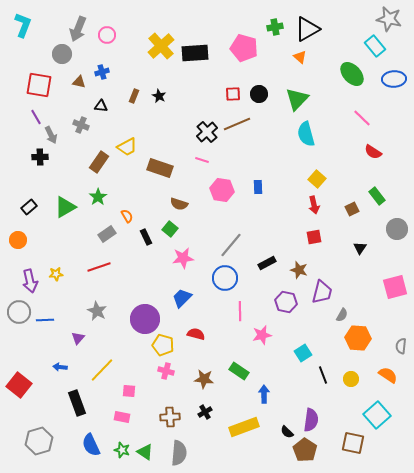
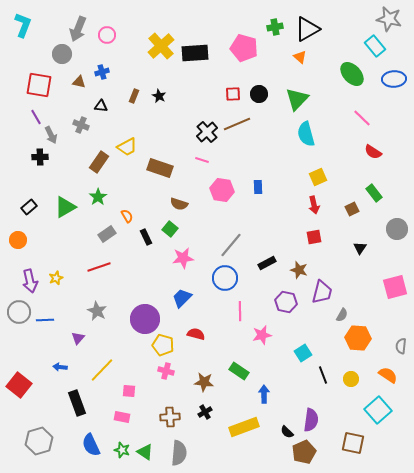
yellow square at (317, 179): moved 1 px right, 2 px up; rotated 24 degrees clockwise
green rectangle at (377, 196): moved 3 px left, 3 px up
yellow star at (56, 274): moved 4 px down; rotated 16 degrees counterclockwise
brown star at (204, 379): moved 3 px down
cyan square at (377, 415): moved 1 px right, 5 px up
brown pentagon at (305, 450): moved 1 px left, 2 px down; rotated 15 degrees clockwise
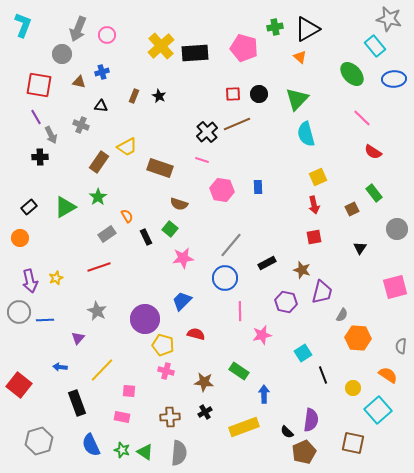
orange circle at (18, 240): moved 2 px right, 2 px up
brown star at (299, 270): moved 3 px right
blue trapezoid at (182, 298): moved 3 px down
yellow circle at (351, 379): moved 2 px right, 9 px down
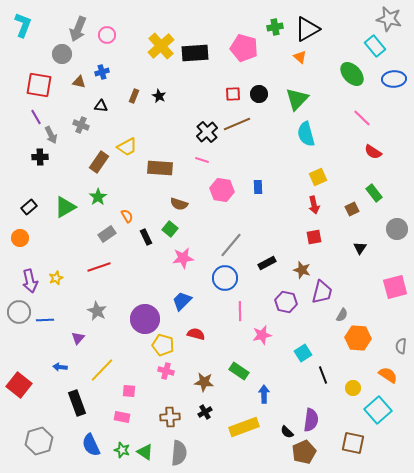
brown rectangle at (160, 168): rotated 15 degrees counterclockwise
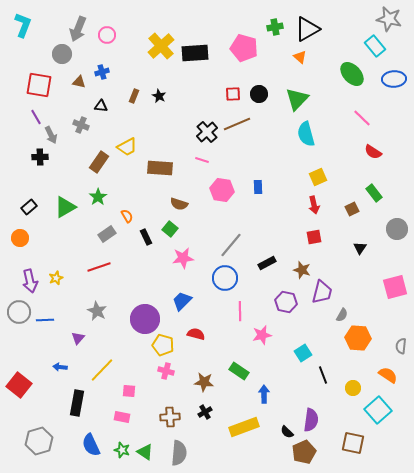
black rectangle at (77, 403): rotated 30 degrees clockwise
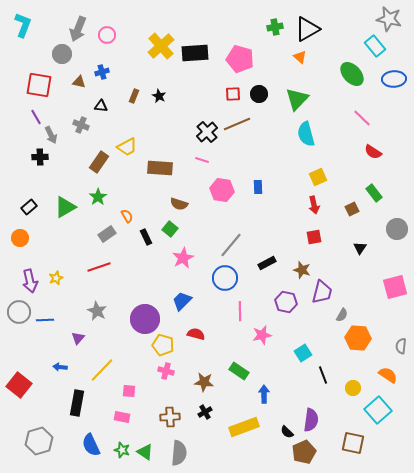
pink pentagon at (244, 48): moved 4 px left, 11 px down
pink star at (183, 258): rotated 20 degrees counterclockwise
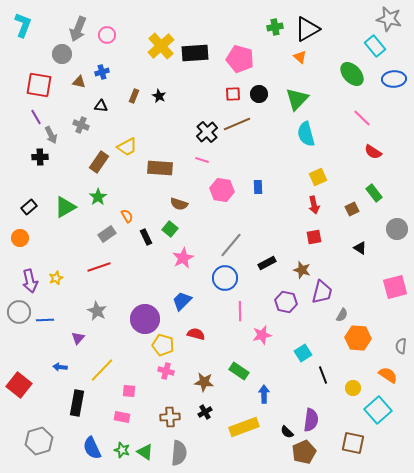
black triangle at (360, 248): rotated 32 degrees counterclockwise
blue semicircle at (91, 445): moved 1 px right, 3 px down
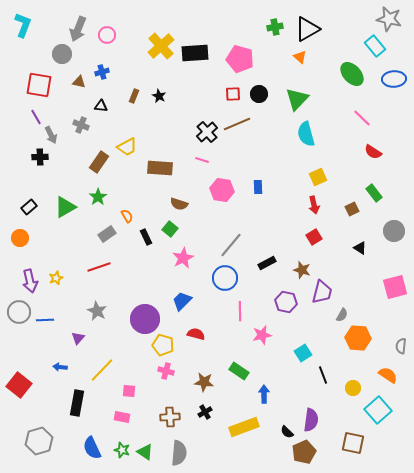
gray circle at (397, 229): moved 3 px left, 2 px down
red square at (314, 237): rotated 21 degrees counterclockwise
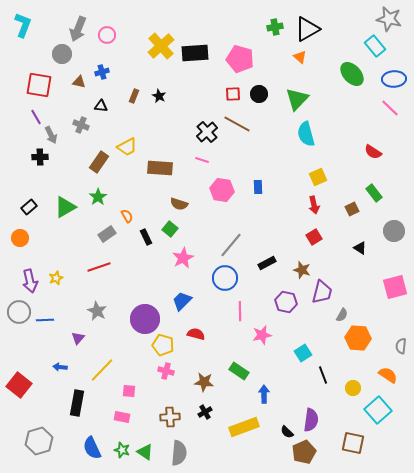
pink line at (362, 118): moved 28 px right, 10 px up
brown line at (237, 124): rotated 52 degrees clockwise
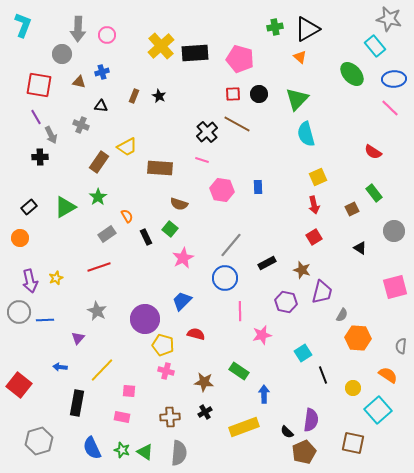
gray arrow at (78, 29): rotated 20 degrees counterclockwise
